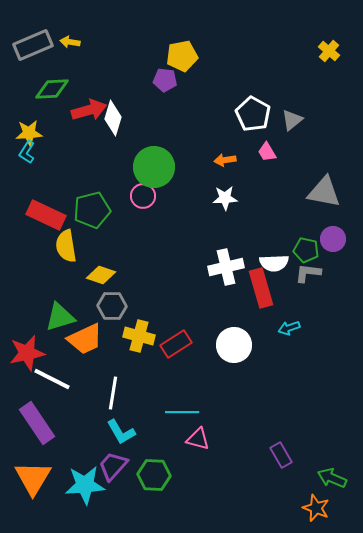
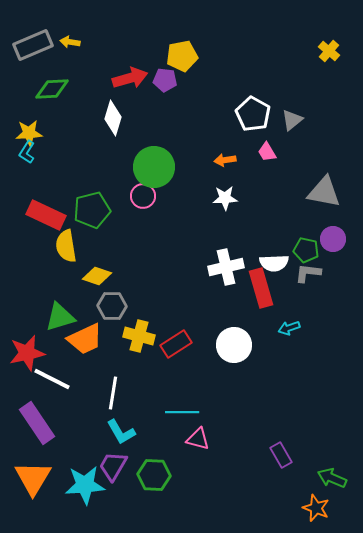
red arrow at (89, 110): moved 41 px right, 32 px up
yellow diamond at (101, 275): moved 4 px left, 1 px down
purple trapezoid at (113, 466): rotated 12 degrees counterclockwise
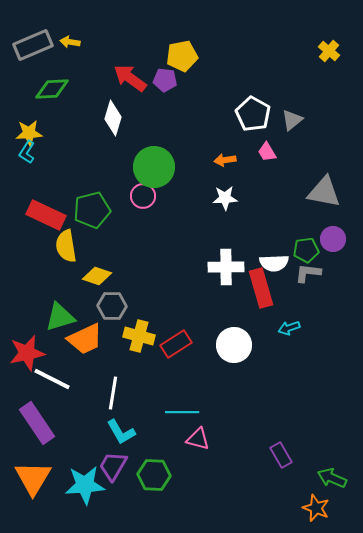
red arrow at (130, 78): rotated 128 degrees counterclockwise
green pentagon at (306, 250): rotated 20 degrees counterclockwise
white cross at (226, 267): rotated 12 degrees clockwise
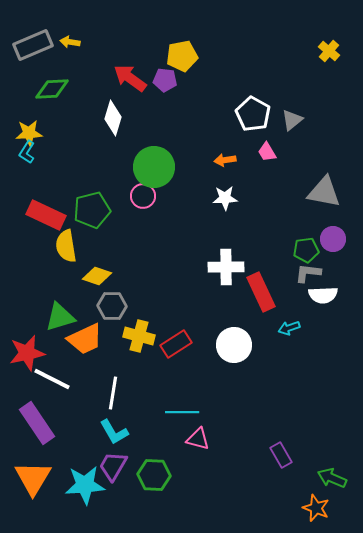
white semicircle at (274, 263): moved 49 px right, 32 px down
red rectangle at (261, 288): moved 4 px down; rotated 9 degrees counterclockwise
cyan L-shape at (121, 432): moved 7 px left
